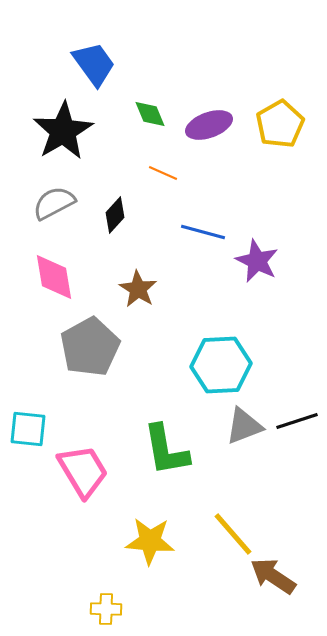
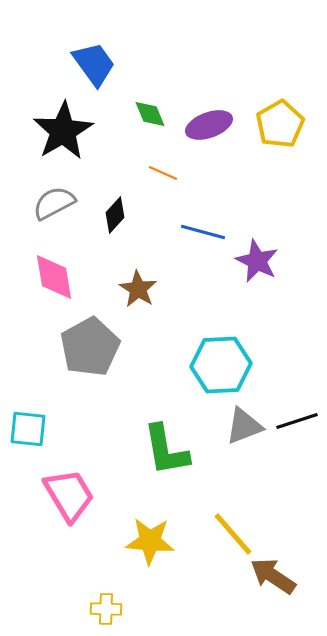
pink trapezoid: moved 14 px left, 24 px down
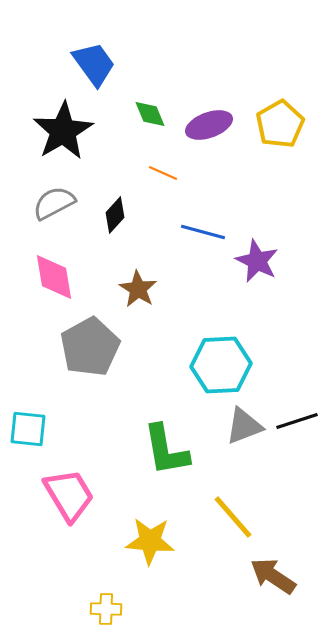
yellow line: moved 17 px up
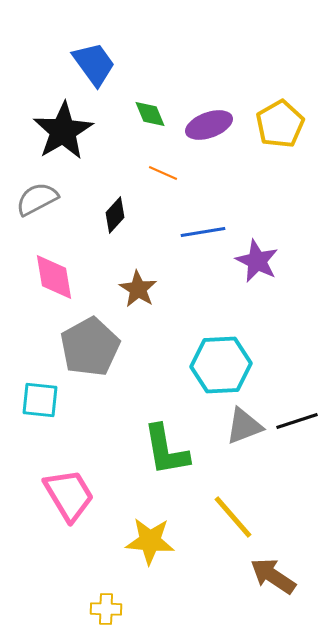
gray semicircle: moved 17 px left, 4 px up
blue line: rotated 24 degrees counterclockwise
cyan square: moved 12 px right, 29 px up
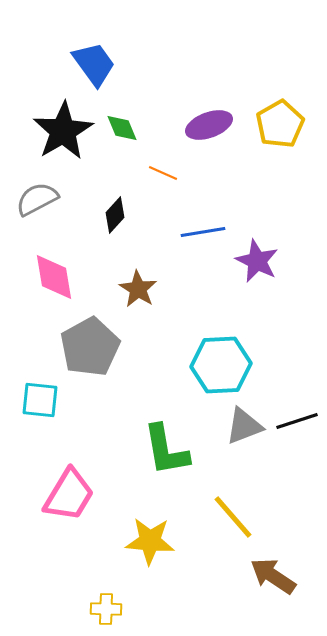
green diamond: moved 28 px left, 14 px down
pink trapezoid: rotated 62 degrees clockwise
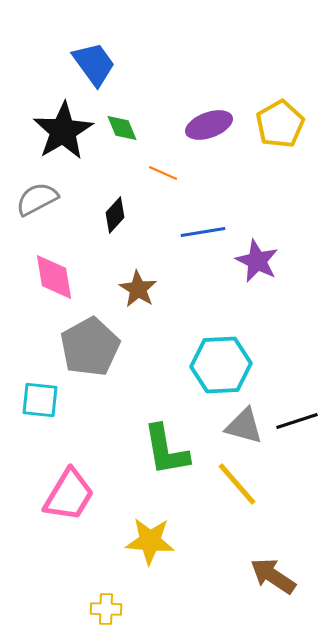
gray triangle: rotated 36 degrees clockwise
yellow line: moved 4 px right, 33 px up
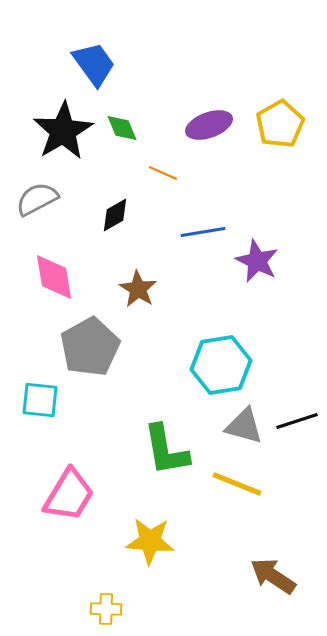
black diamond: rotated 18 degrees clockwise
cyan hexagon: rotated 6 degrees counterclockwise
yellow line: rotated 27 degrees counterclockwise
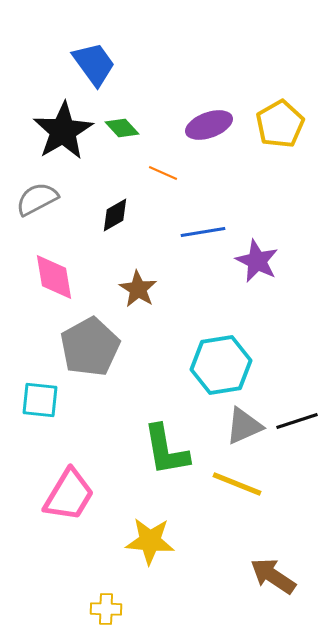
green diamond: rotated 20 degrees counterclockwise
gray triangle: rotated 39 degrees counterclockwise
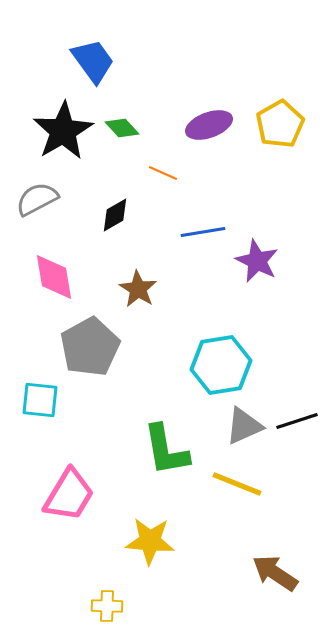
blue trapezoid: moved 1 px left, 3 px up
brown arrow: moved 2 px right, 3 px up
yellow cross: moved 1 px right, 3 px up
